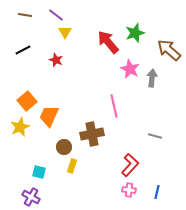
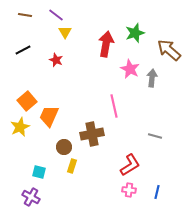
red arrow: moved 2 px left, 2 px down; rotated 50 degrees clockwise
red L-shape: rotated 15 degrees clockwise
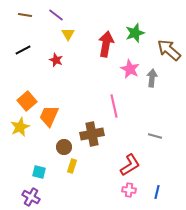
yellow triangle: moved 3 px right, 2 px down
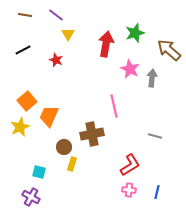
yellow rectangle: moved 2 px up
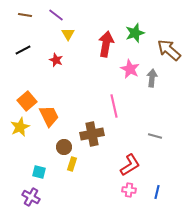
orange trapezoid: rotated 130 degrees clockwise
